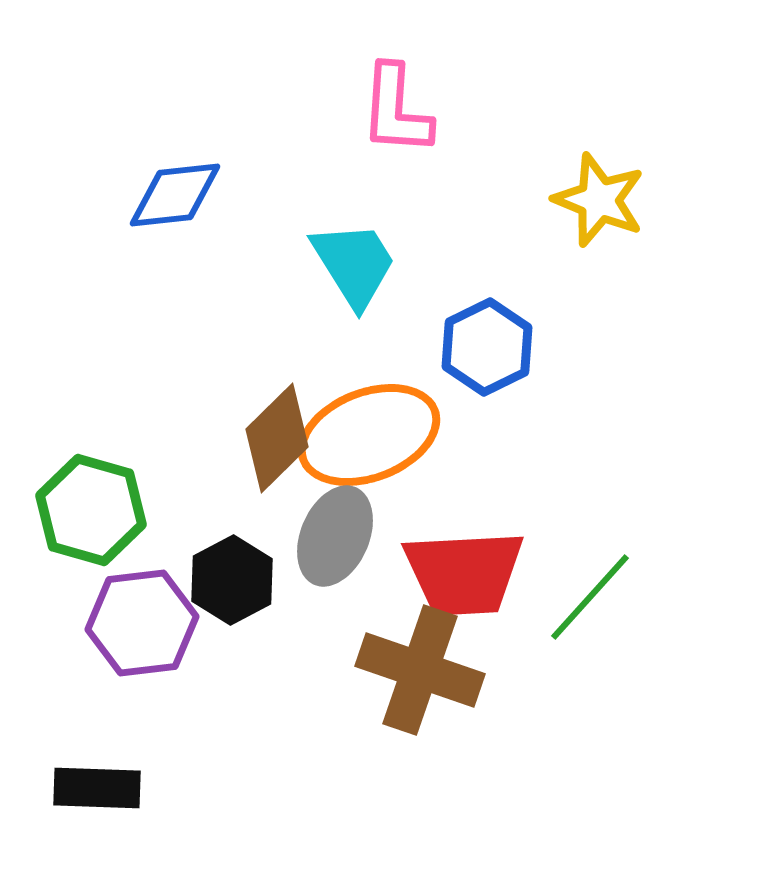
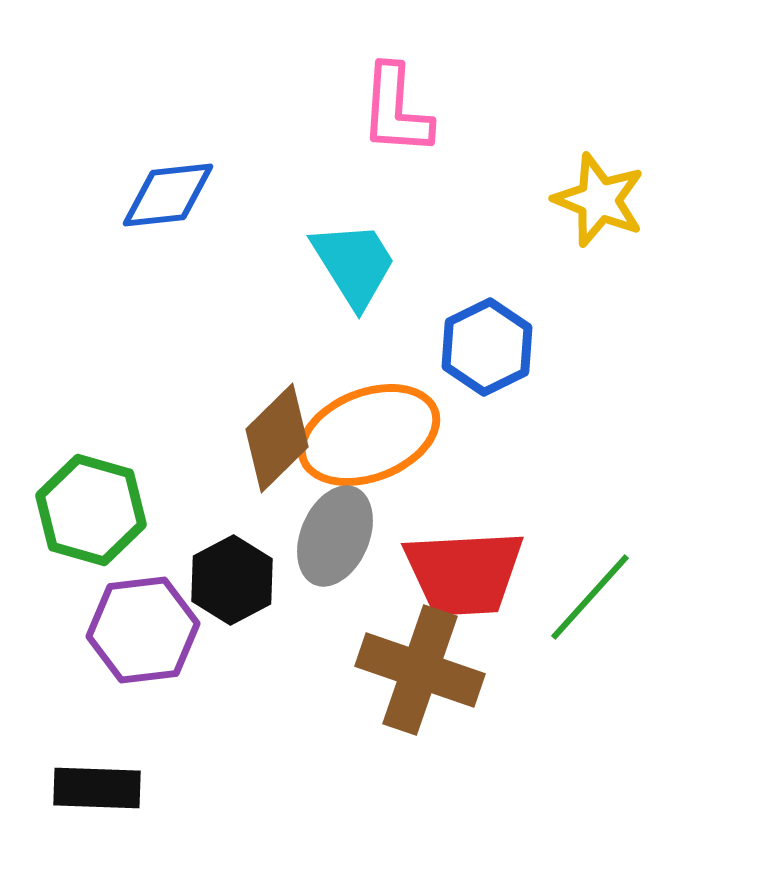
blue diamond: moved 7 px left
purple hexagon: moved 1 px right, 7 px down
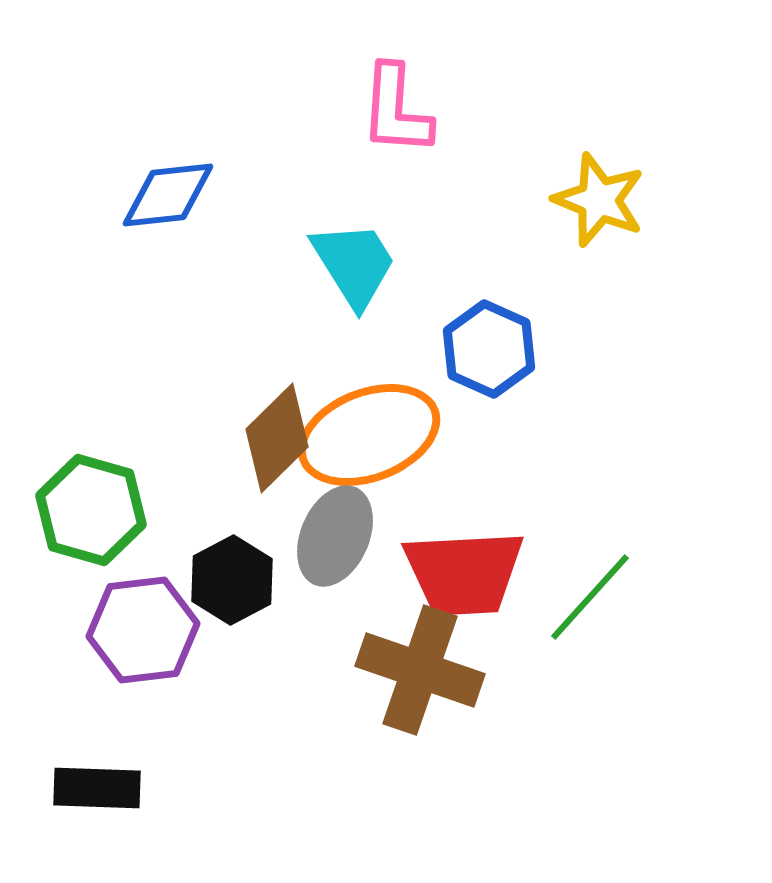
blue hexagon: moved 2 px right, 2 px down; rotated 10 degrees counterclockwise
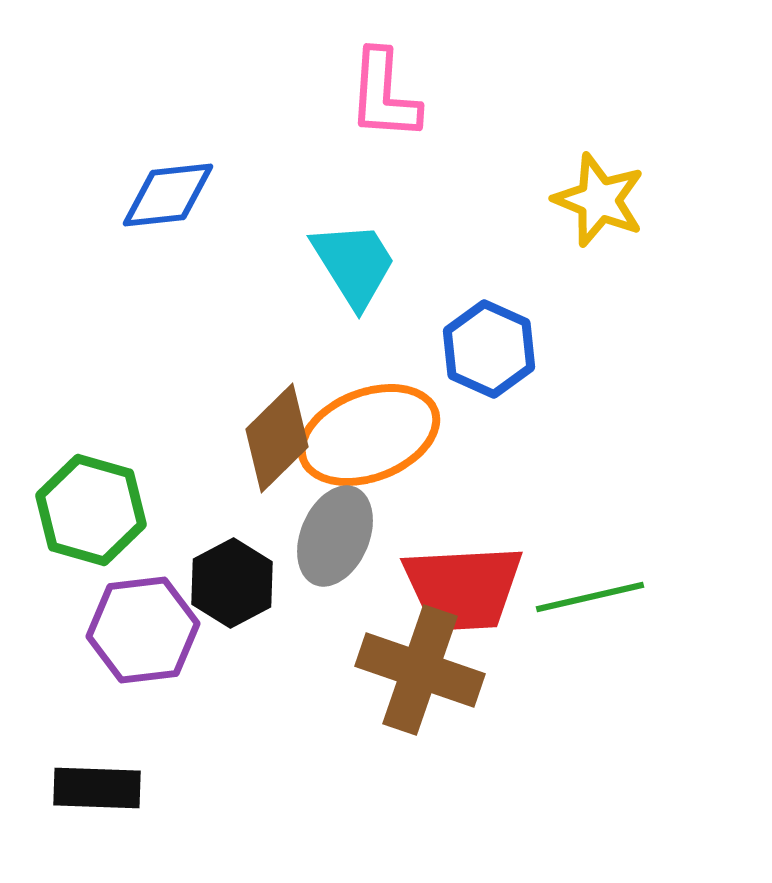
pink L-shape: moved 12 px left, 15 px up
red trapezoid: moved 1 px left, 15 px down
black hexagon: moved 3 px down
green line: rotated 35 degrees clockwise
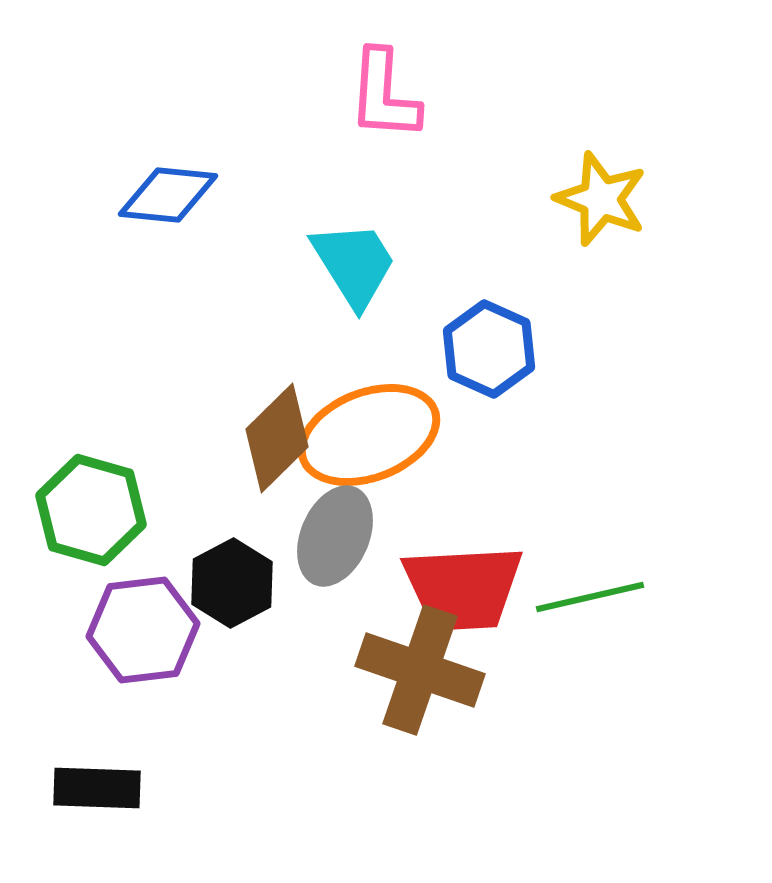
blue diamond: rotated 12 degrees clockwise
yellow star: moved 2 px right, 1 px up
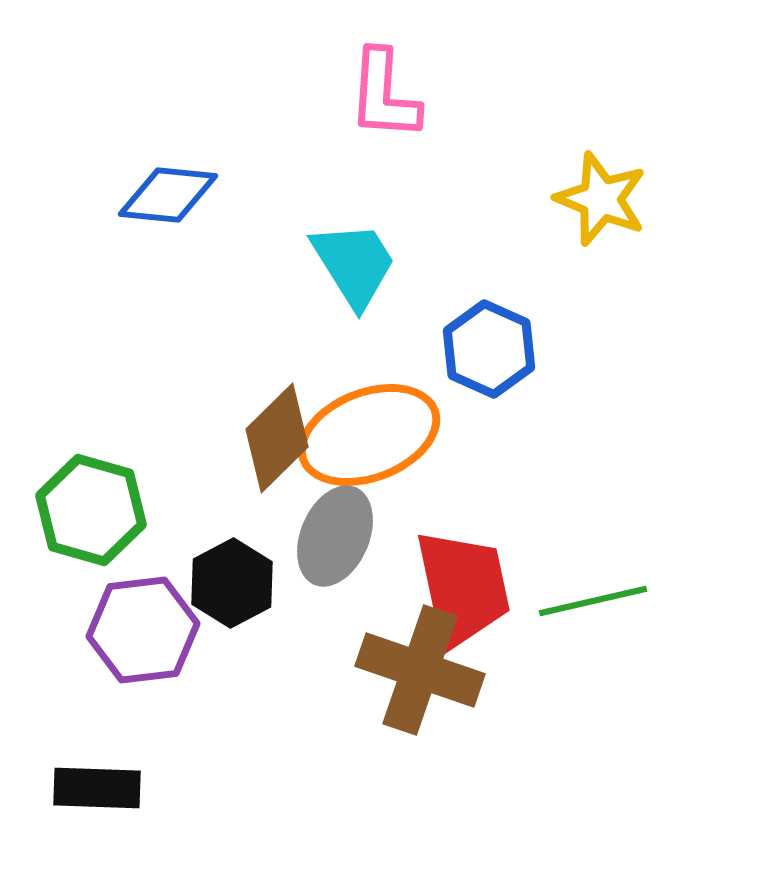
red trapezoid: rotated 99 degrees counterclockwise
green line: moved 3 px right, 4 px down
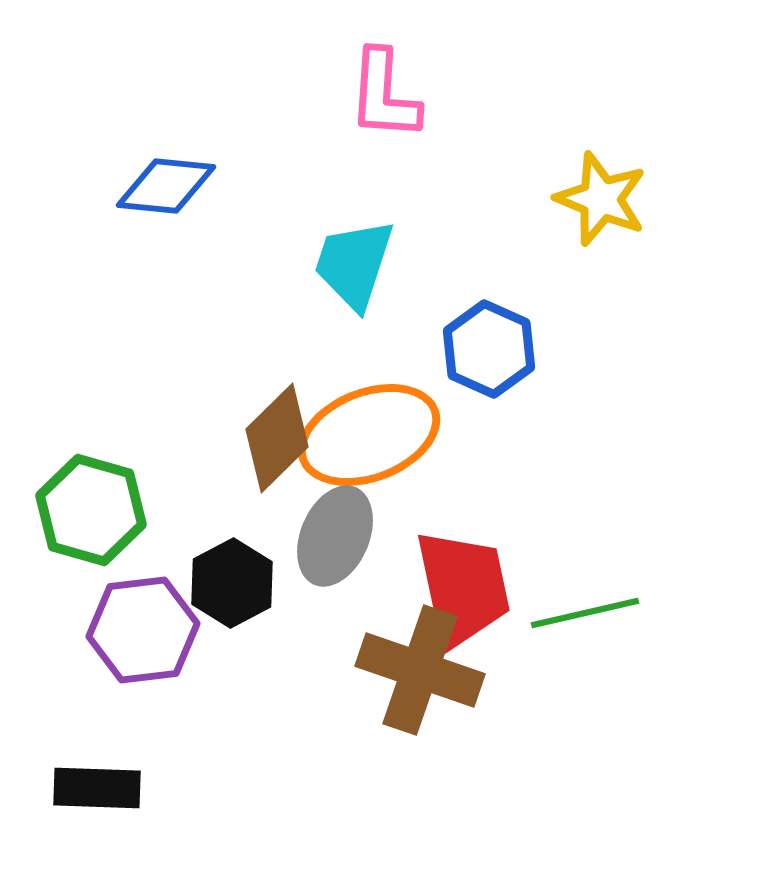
blue diamond: moved 2 px left, 9 px up
cyan trapezoid: rotated 130 degrees counterclockwise
green line: moved 8 px left, 12 px down
